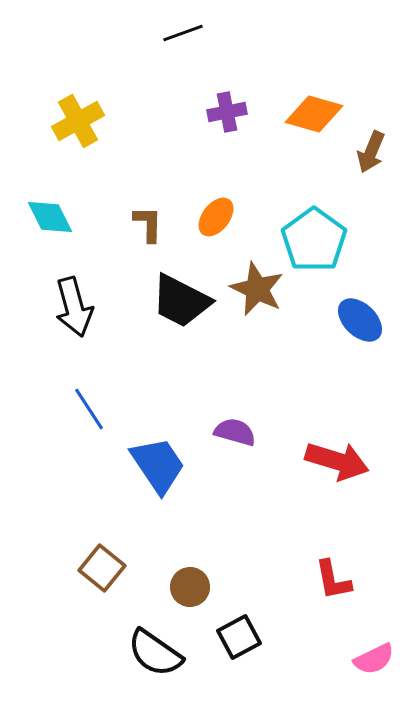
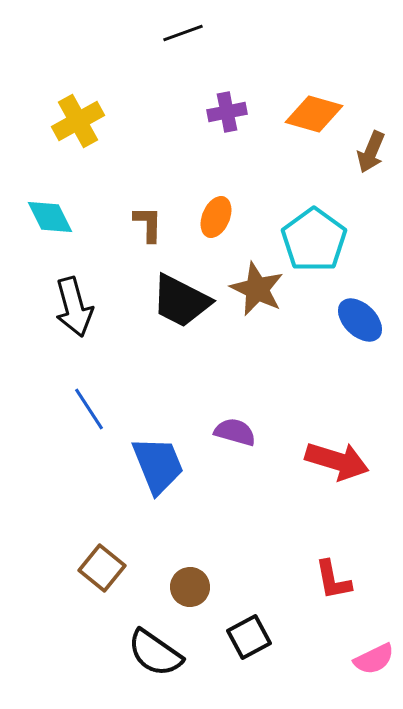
orange ellipse: rotated 15 degrees counterclockwise
blue trapezoid: rotated 12 degrees clockwise
black square: moved 10 px right
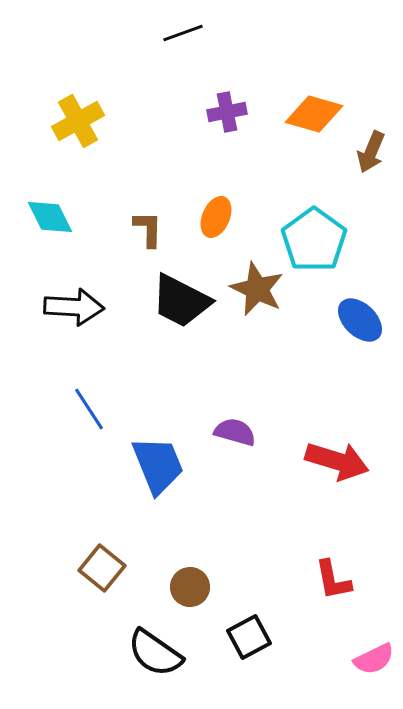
brown L-shape: moved 5 px down
black arrow: rotated 72 degrees counterclockwise
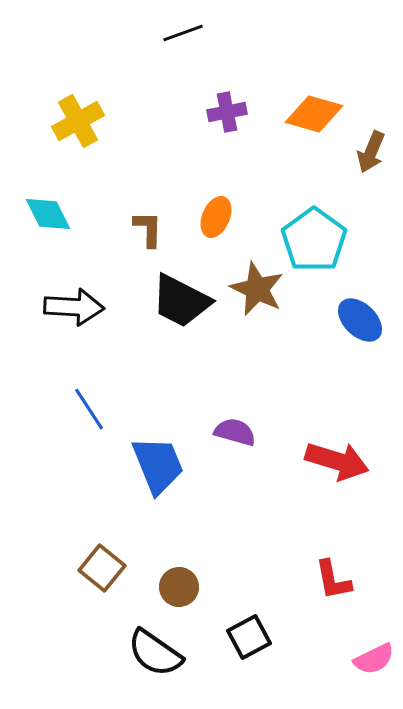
cyan diamond: moved 2 px left, 3 px up
brown circle: moved 11 px left
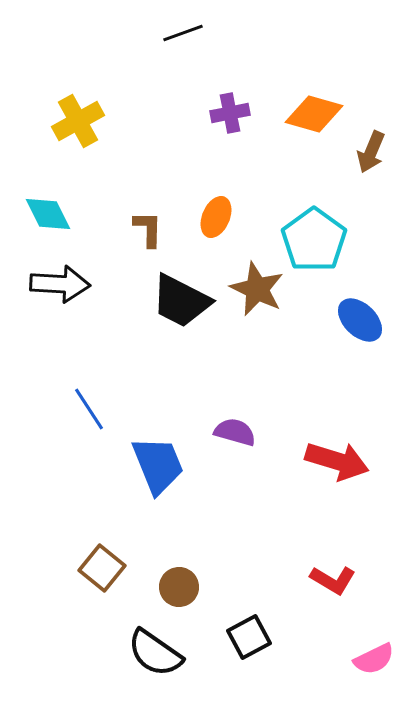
purple cross: moved 3 px right, 1 px down
black arrow: moved 14 px left, 23 px up
red L-shape: rotated 48 degrees counterclockwise
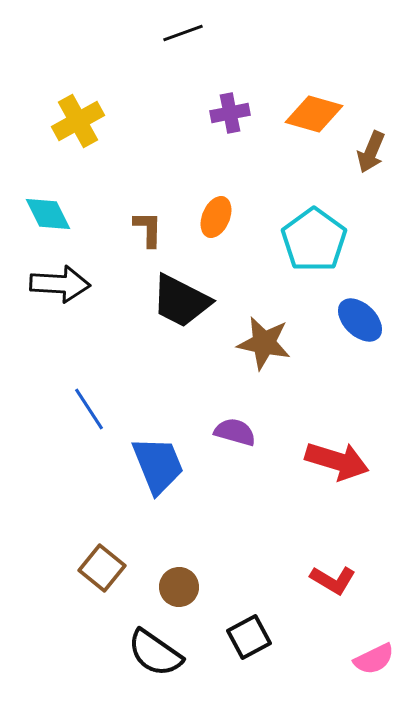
brown star: moved 7 px right, 54 px down; rotated 14 degrees counterclockwise
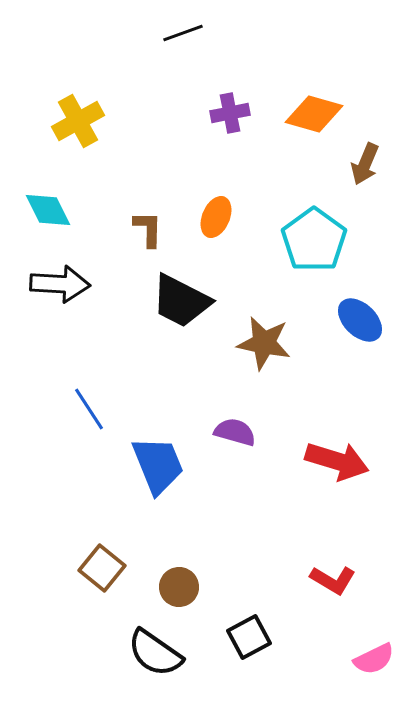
brown arrow: moved 6 px left, 12 px down
cyan diamond: moved 4 px up
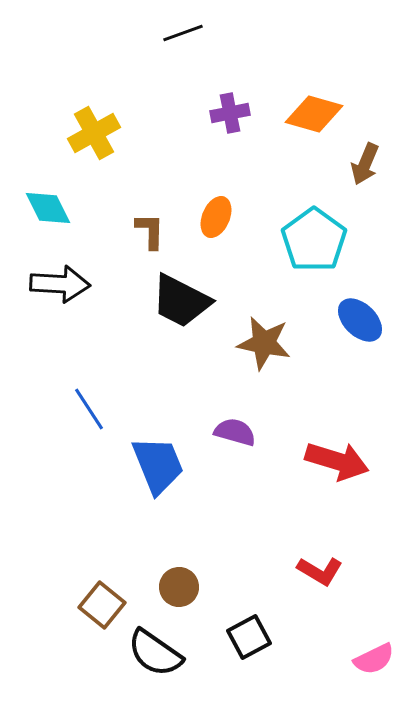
yellow cross: moved 16 px right, 12 px down
cyan diamond: moved 2 px up
brown L-shape: moved 2 px right, 2 px down
brown square: moved 37 px down
red L-shape: moved 13 px left, 9 px up
